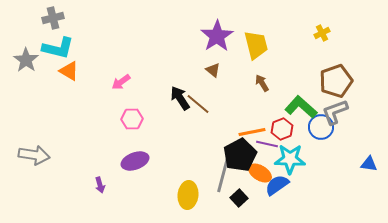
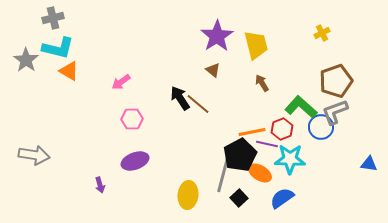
blue semicircle: moved 5 px right, 13 px down
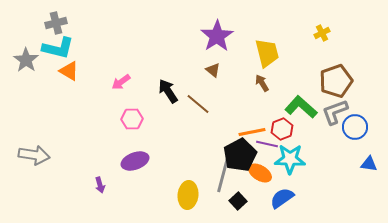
gray cross: moved 3 px right, 5 px down
yellow trapezoid: moved 11 px right, 8 px down
black arrow: moved 12 px left, 7 px up
blue circle: moved 34 px right
black square: moved 1 px left, 3 px down
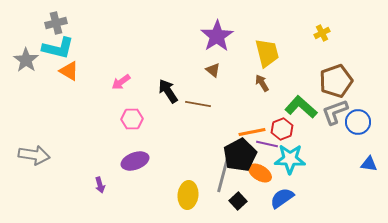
brown line: rotated 30 degrees counterclockwise
blue circle: moved 3 px right, 5 px up
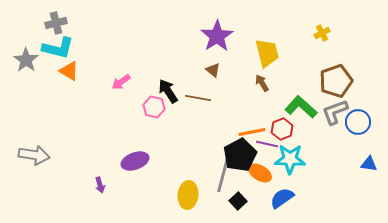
brown line: moved 6 px up
pink hexagon: moved 22 px right, 12 px up; rotated 15 degrees clockwise
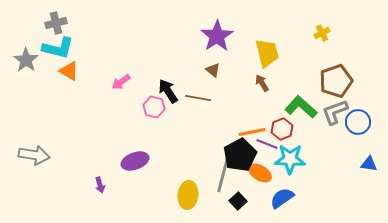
purple line: rotated 10 degrees clockwise
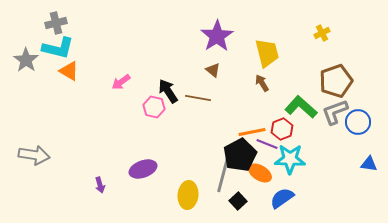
purple ellipse: moved 8 px right, 8 px down
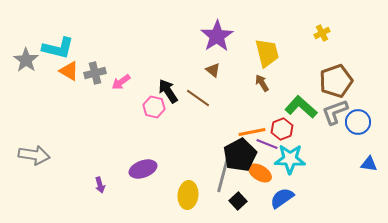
gray cross: moved 39 px right, 50 px down
brown line: rotated 25 degrees clockwise
